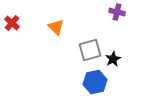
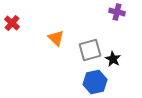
orange triangle: moved 11 px down
black star: rotated 14 degrees counterclockwise
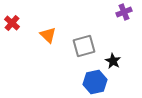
purple cross: moved 7 px right; rotated 35 degrees counterclockwise
orange triangle: moved 8 px left, 3 px up
gray square: moved 6 px left, 4 px up
black star: moved 2 px down
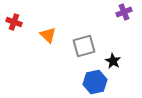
red cross: moved 2 px right, 1 px up; rotated 21 degrees counterclockwise
